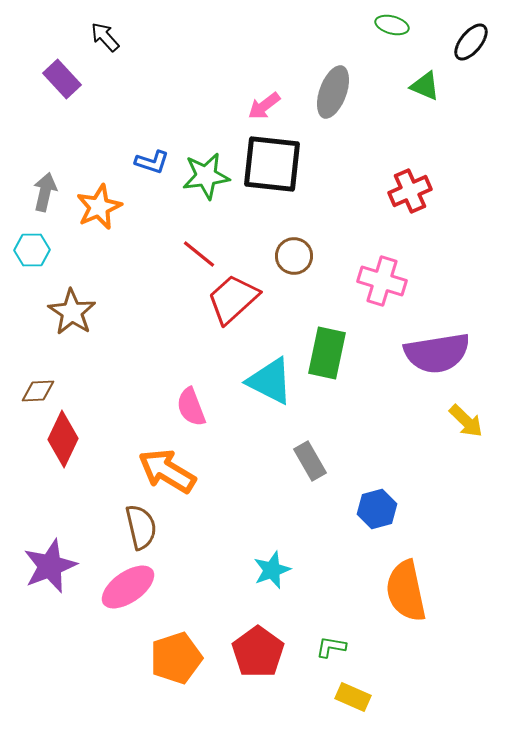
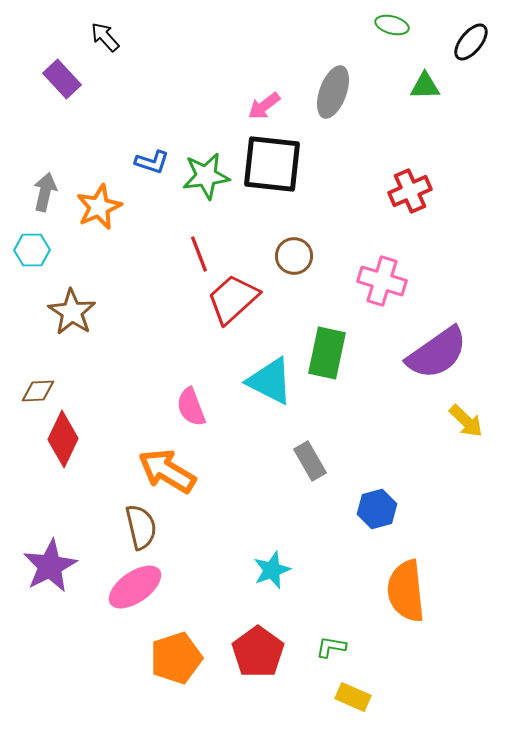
green triangle: rotated 24 degrees counterclockwise
red line: rotated 30 degrees clockwise
purple semicircle: rotated 26 degrees counterclockwise
purple star: rotated 6 degrees counterclockwise
pink ellipse: moved 7 px right
orange semicircle: rotated 6 degrees clockwise
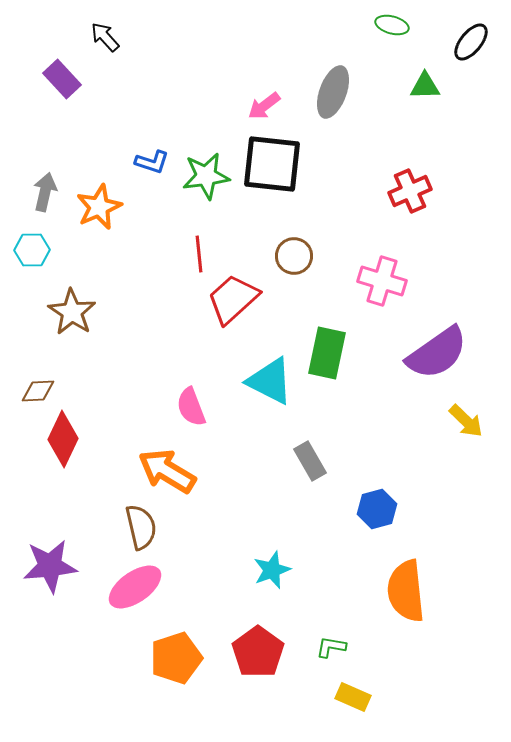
red line: rotated 15 degrees clockwise
purple star: rotated 22 degrees clockwise
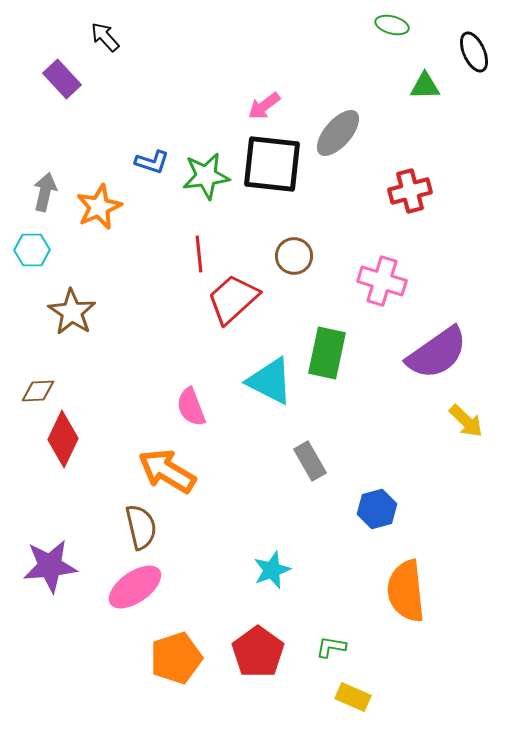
black ellipse: moved 3 px right, 10 px down; rotated 63 degrees counterclockwise
gray ellipse: moved 5 px right, 41 px down; rotated 21 degrees clockwise
red cross: rotated 9 degrees clockwise
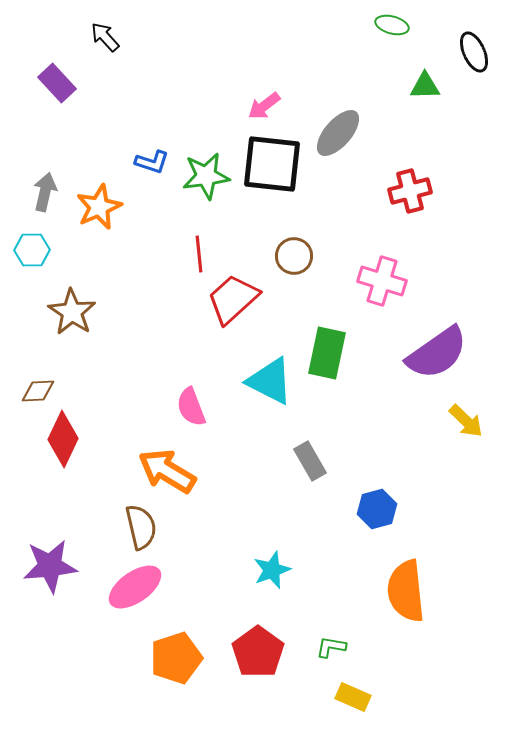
purple rectangle: moved 5 px left, 4 px down
